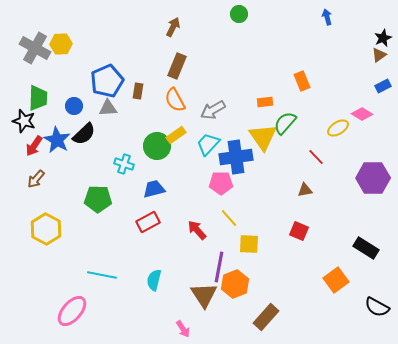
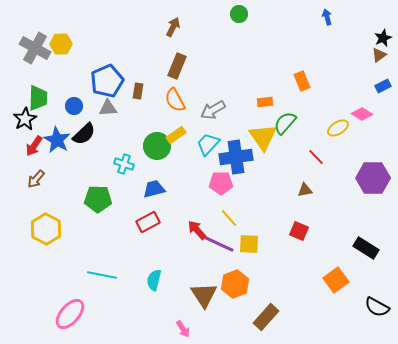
black star at (24, 121): moved 1 px right, 2 px up; rotated 25 degrees clockwise
purple line at (219, 267): moved 23 px up; rotated 76 degrees counterclockwise
pink ellipse at (72, 311): moved 2 px left, 3 px down
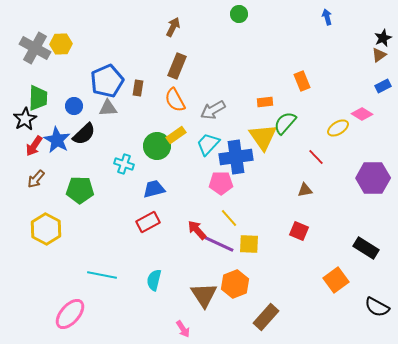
brown rectangle at (138, 91): moved 3 px up
green pentagon at (98, 199): moved 18 px left, 9 px up
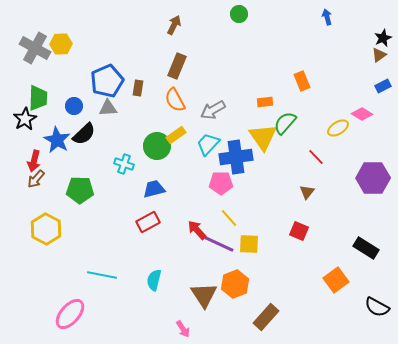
brown arrow at (173, 27): moved 1 px right, 2 px up
red arrow at (34, 146): moved 15 px down; rotated 20 degrees counterclockwise
brown triangle at (305, 190): moved 2 px right, 2 px down; rotated 42 degrees counterclockwise
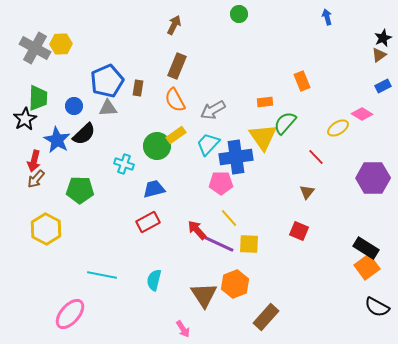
orange square at (336, 280): moved 31 px right, 13 px up
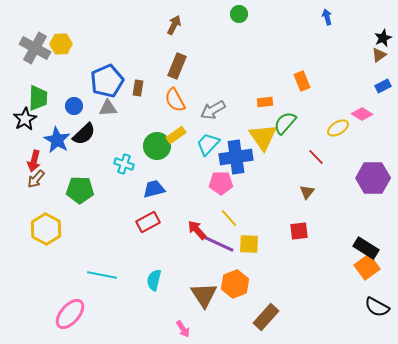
red square at (299, 231): rotated 30 degrees counterclockwise
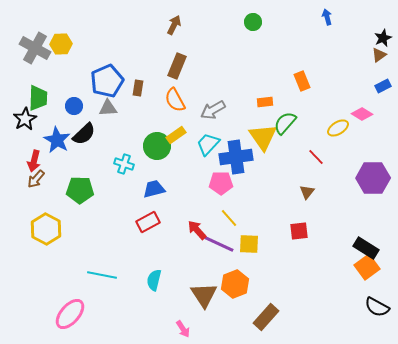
green circle at (239, 14): moved 14 px right, 8 px down
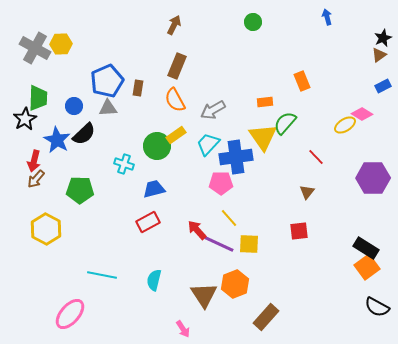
yellow ellipse at (338, 128): moved 7 px right, 3 px up
